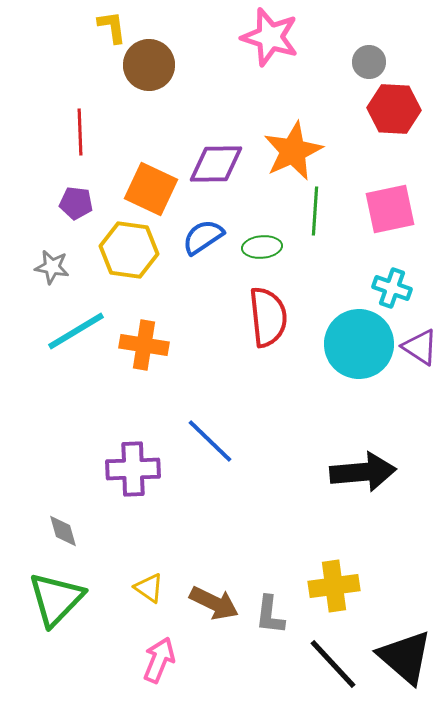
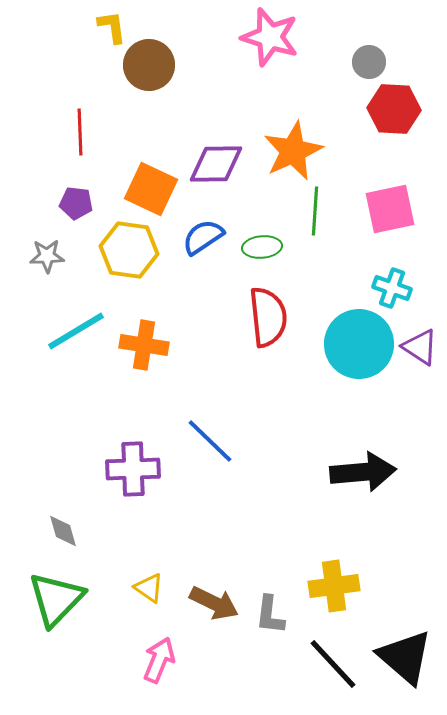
gray star: moved 5 px left, 11 px up; rotated 12 degrees counterclockwise
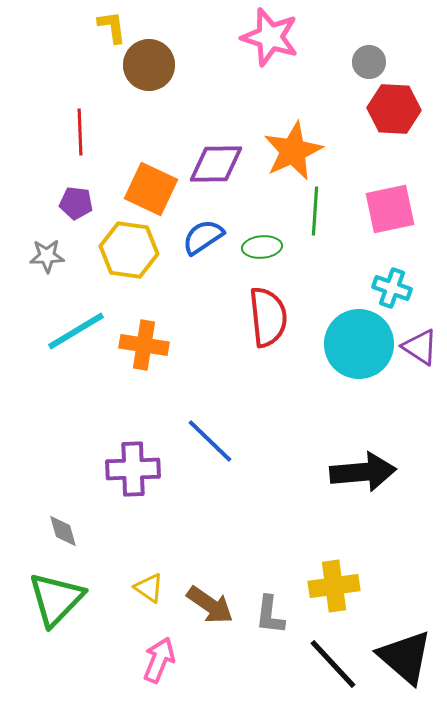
brown arrow: moved 4 px left, 2 px down; rotated 9 degrees clockwise
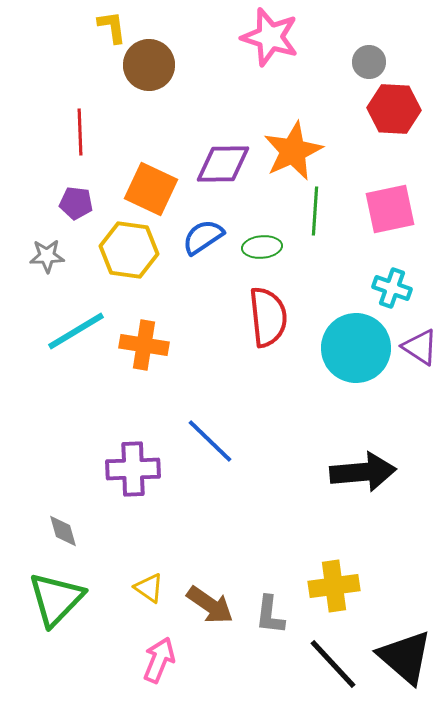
purple diamond: moved 7 px right
cyan circle: moved 3 px left, 4 px down
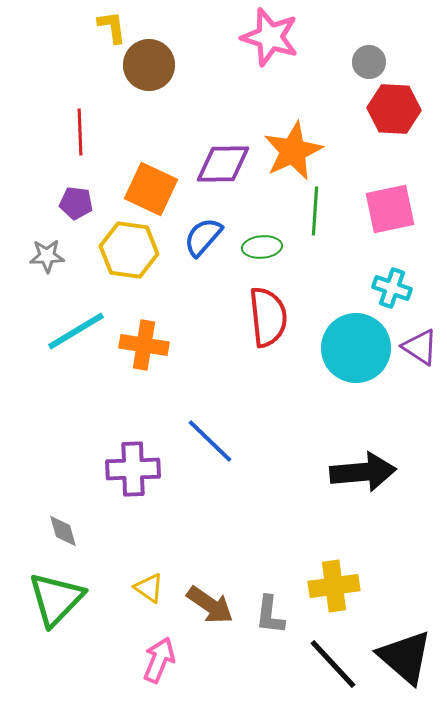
blue semicircle: rotated 15 degrees counterclockwise
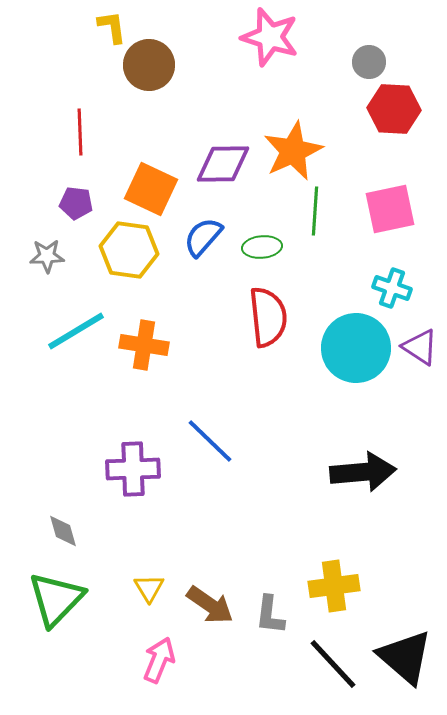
yellow triangle: rotated 24 degrees clockwise
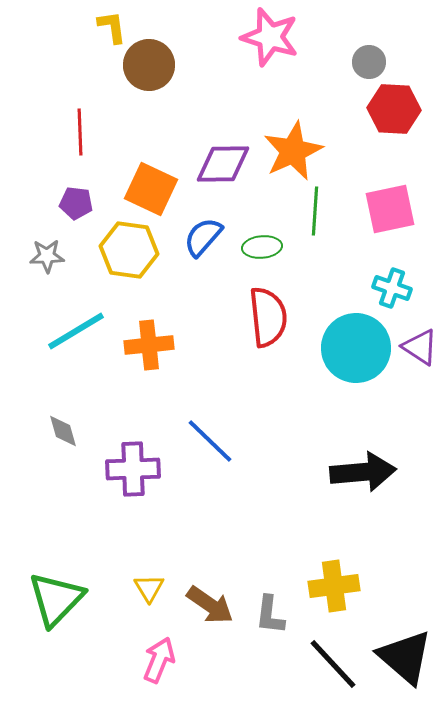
orange cross: moved 5 px right; rotated 15 degrees counterclockwise
gray diamond: moved 100 px up
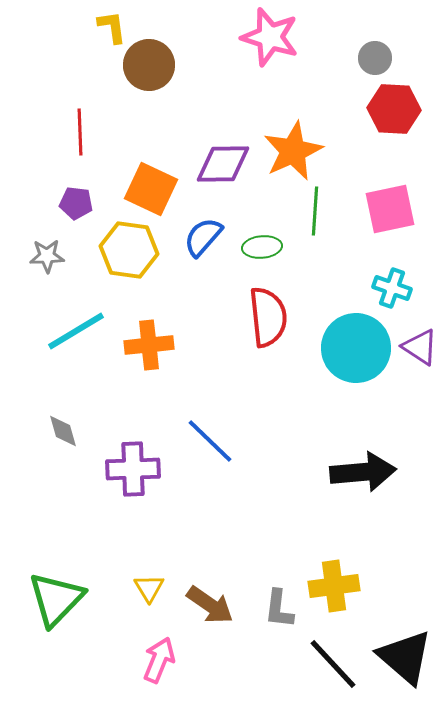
gray circle: moved 6 px right, 4 px up
gray L-shape: moved 9 px right, 6 px up
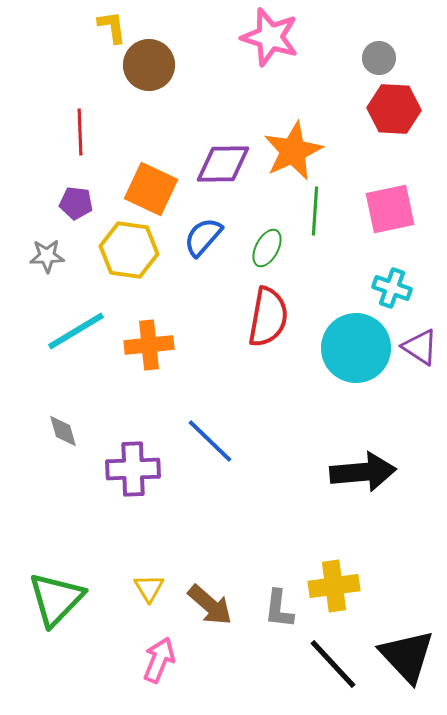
gray circle: moved 4 px right
green ellipse: moved 5 px right, 1 px down; rotated 57 degrees counterclockwise
red semicircle: rotated 16 degrees clockwise
brown arrow: rotated 6 degrees clockwise
black triangle: moved 2 px right, 1 px up; rotated 6 degrees clockwise
